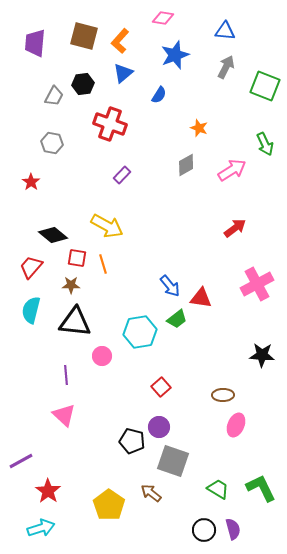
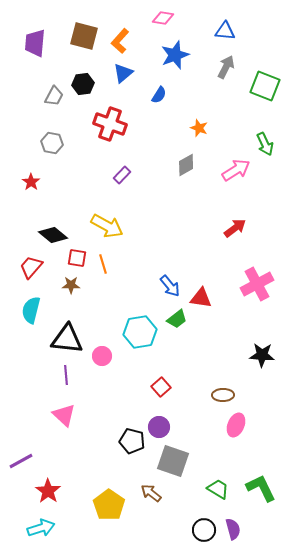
pink arrow at (232, 170): moved 4 px right
black triangle at (75, 322): moved 8 px left, 17 px down
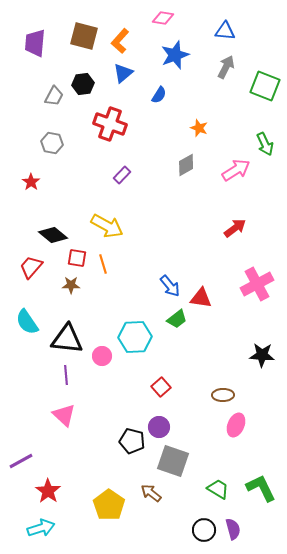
cyan semicircle at (31, 310): moved 4 px left, 12 px down; rotated 48 degrees counterclockwise
cyan hexagon at (140, 332): moved 5 px left, 5 px down; rotated 8 degrees clockwise
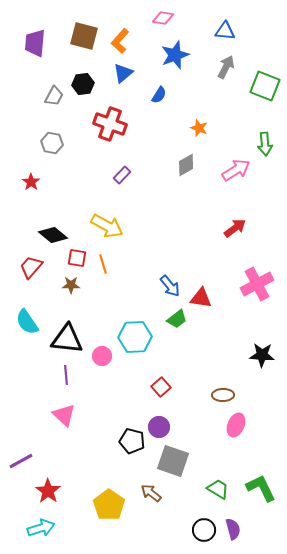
green arrow at (265, 144): rotated 20 degrees clockwise
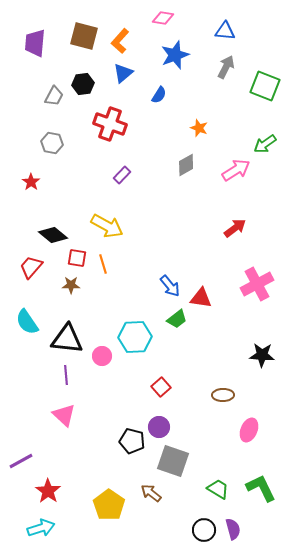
green arrow at (265, 144): rotated 60 degrees clockwise
pink ellipse at (236, 425): moved 13 px right, 5 px down
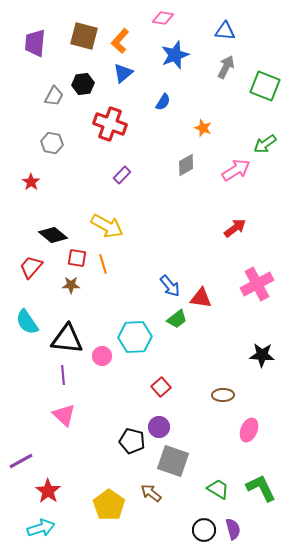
blue semicircle at (159, 95): moved 4 px right, 7 px down
orange star at (199, 128): moved 4 px right
purple line at (66, 375): moved 3 px left
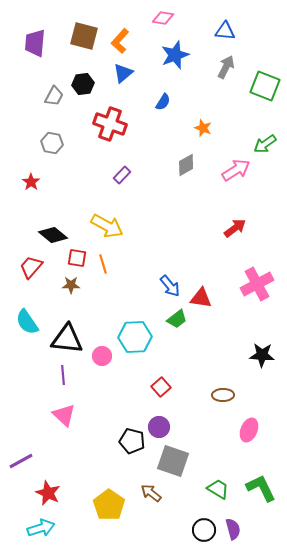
red star at (48, 491): moved 2 px down; rotated 10 degrees counterclockwise
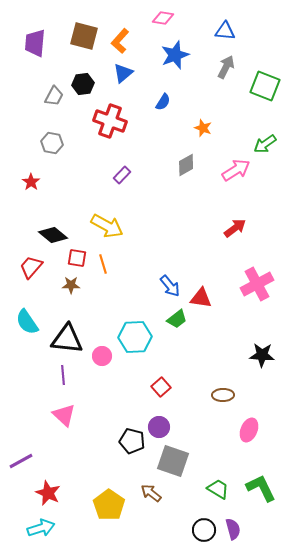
red cross at (110, 124): moved 3 px up
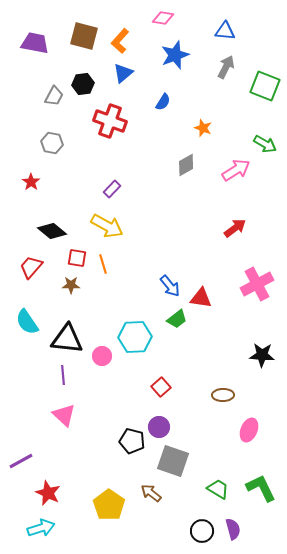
purple trapezoid at (35, 43): rotated 96 degrees clockwise
green arrow at (265, 144): rotated 115 degrees counterclockwise
purple rectangle at (122, 175): moved 10 px left, 14 px down
black diamond at (53, 235): moved 1 px left, 4 px up
black circle at (204, 530): moved 2 px left, 1 px down
